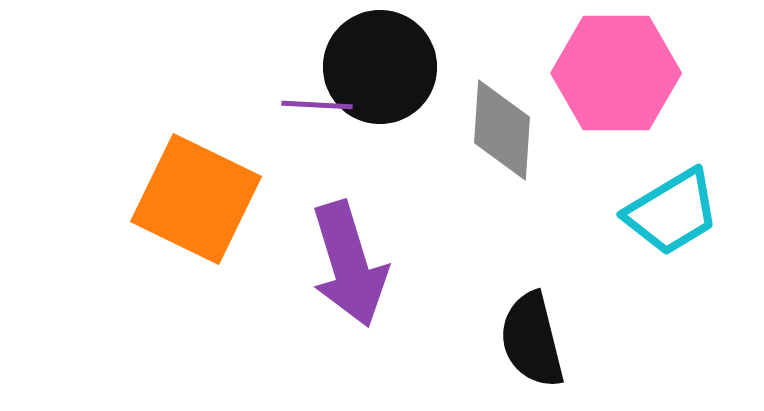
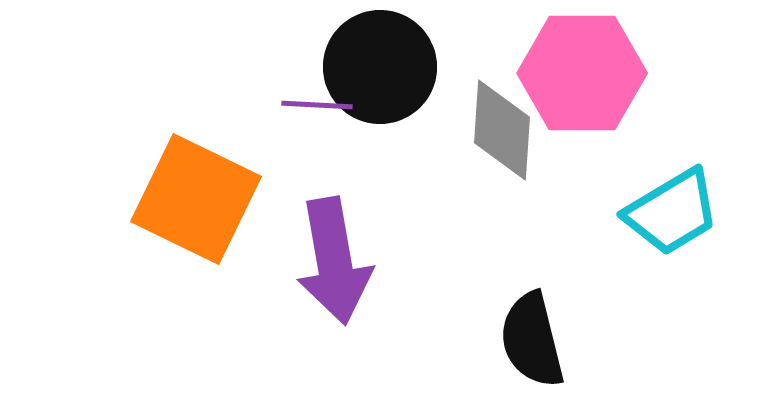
pink hexagon: moved 34 px left
purple arrow: moved 15 px left, 3 px up; rotated 7 degrees clockwise
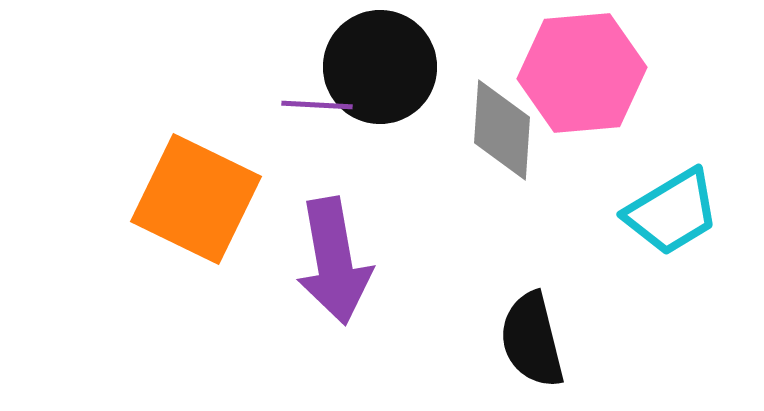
pink hexagon: rotated 5 degrees counterclockwise
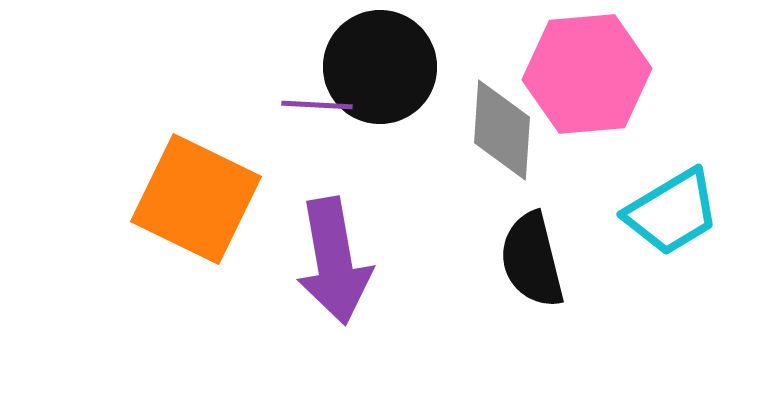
pink hexagon: moved 5 px right, 1 px down
black semicircle: moved 80 px up
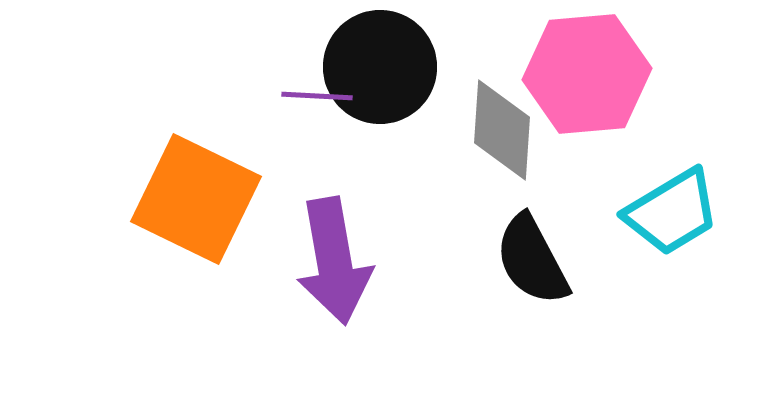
purple line: moved 9 px up
black semicircle: rotated 14 degrees counterclockwise
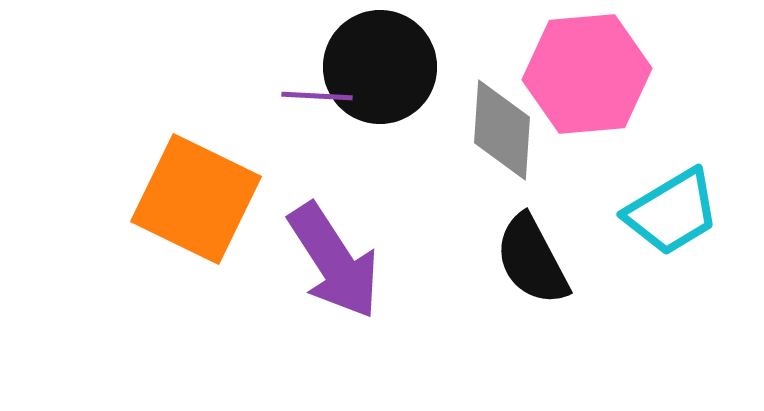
purple arrow: rotated 23 degrees counterclockwise
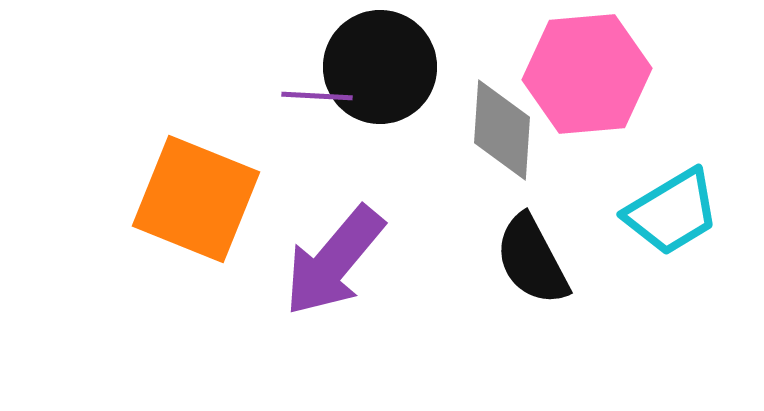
orange square: rotated 4 degrees counterclockwise
purple arrow: rotated 73 degrees clockwise
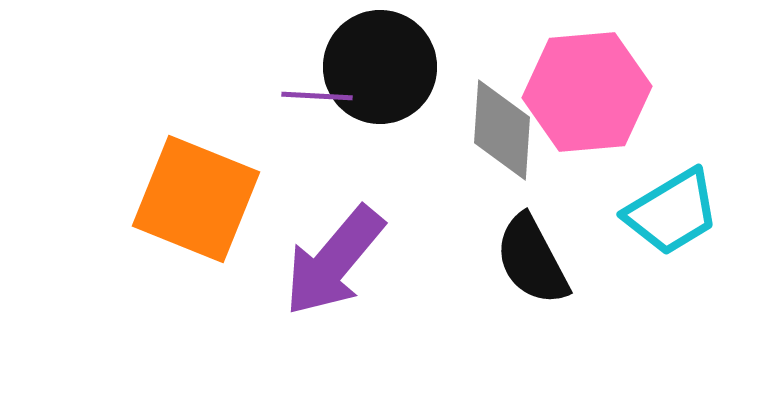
pink hexagon: moved 18 px down
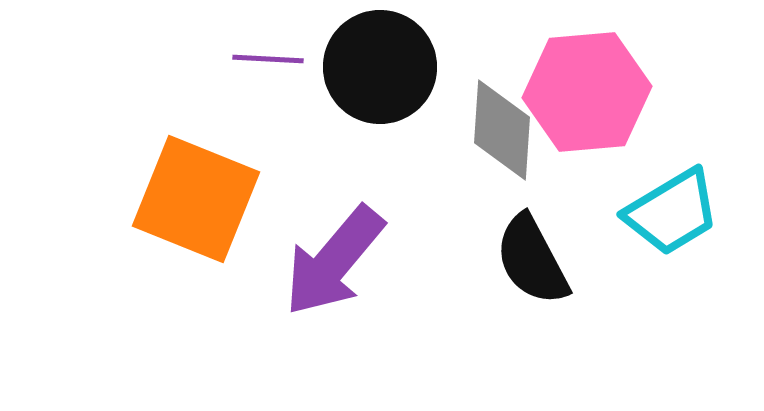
purple line: moved 49 px left, 37 px up
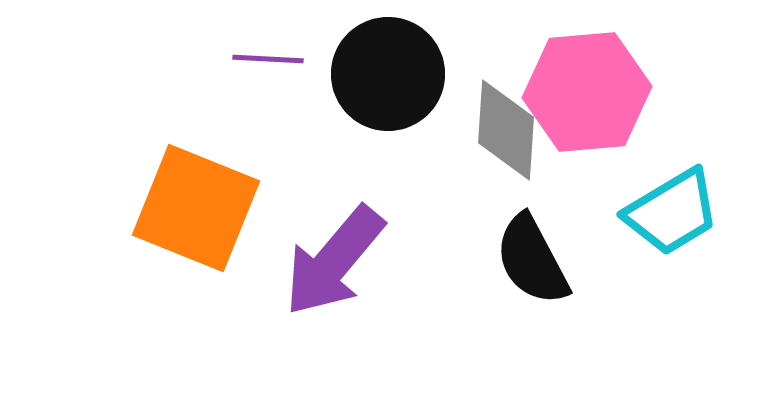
black circle: moved 8 px right, 7 px down
gray diamond: moved 4 px right
orange square: moved 9 px down
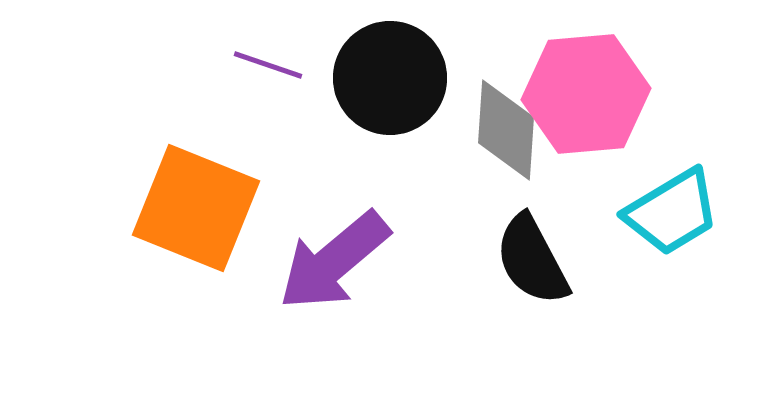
purple line: moved 6 px down; rotated 16 degrees clockwise
black circle: moved 2 px right, 4 px down
pink hexagon: moved 1 px left, 2 px down
purple arrow: rotated 10 degrees clockwise
